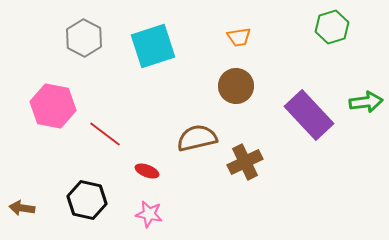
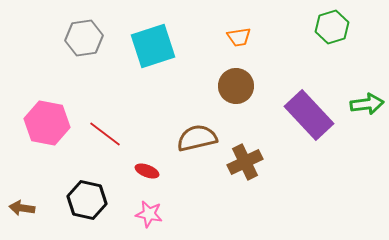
gray hexagon: rotated 24 degrees clockwise
green arrow: moved 1 px right, 2 px down
pink hexagon: moved 6 px left, 17 px down
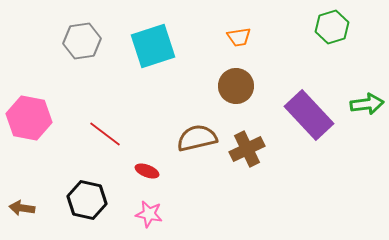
gray hexagon: moved 2 px left, 3 px down
pink hexagon: moved 18 px left, 5 px up
brown cross: moved 2 px right, 13 px up
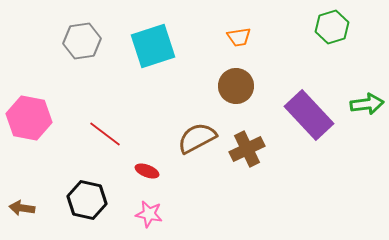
brown semicircle: rotated 15 degrees counterclockwise
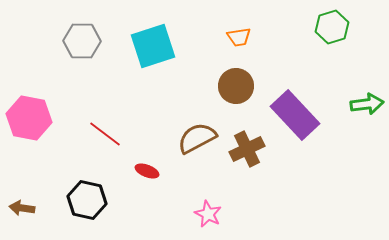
gray hexagon: rotated 9 degrees clockwise
purple rectangle: moved 14 px left
pink star: moved 59 px right; rotated 16 degrees clockwise
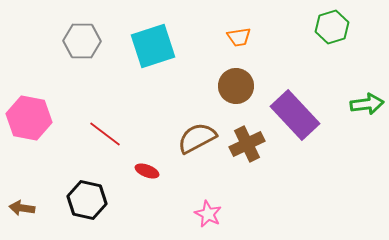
brown cross: moved 5 px up
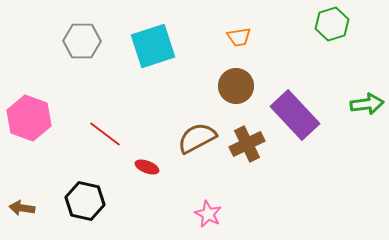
green hexagon: moved 3 px up
pink hexagon: rotated 9 degrees clockwise
red ellipse: moved 4 px up
black hexagon: moved 2 px left, 1 px down
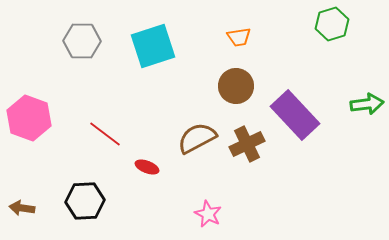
black hexagon: rotated 15 degrees counterclockwise
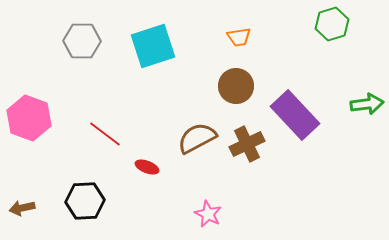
brown arrow: rotated 20 degrees counterclockwise
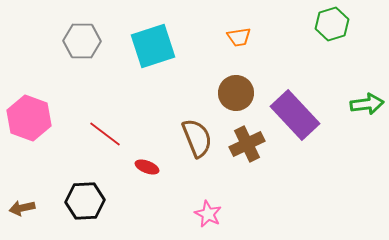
brown circle: moved 7 px down
brown semicircle: rotated 96 degrees clockwise
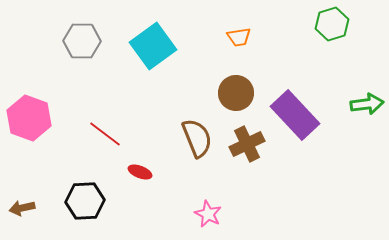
cyan square: rotated 18 degrees counterclockwise
red ellipse: moved 7 px left, 5 px down
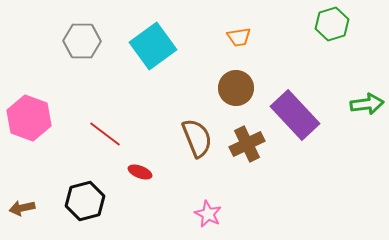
brown circle: moved 5 px up
black hexagon: rotated 12 degrees counterclockwise
